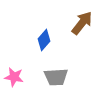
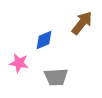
blue diamond: rotated 25 degrees clockwise
pink star: moved 5 px right, 14 px up
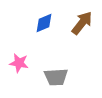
blue diamond: moved 17 px up
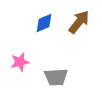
brown arrow: moved 3 px left, 1 px up
pink star: moved 1 px right, 1 px up; rotated 24 degrees counterclockwise
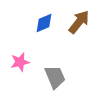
gray trapezoid: moved 1 px left; rotated 110 degrees counterclockwise
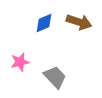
brown arrow: rotated 70 degrees clockwise
gray trapezoid: rotated 20 degrees counterclockwise
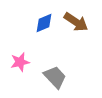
brown arrow: moved 3 px left; rotated 15 degrees clockwise
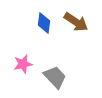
blue diamond: rotated 60 degrees counterclockwise
pink star: moved 3 px right, 2 px down
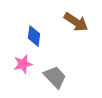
blue diamond: moved 10 px left, 13 px down
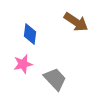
blue diamond: moved 4 px left, 2 px up
gray trapezoid: moved 2 px down
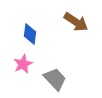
pink star: rotated 12 degrees counterclockwise
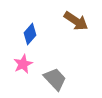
brown arrow: moved 1 px up
blue diamond: rotated 35 degrees clockwise
